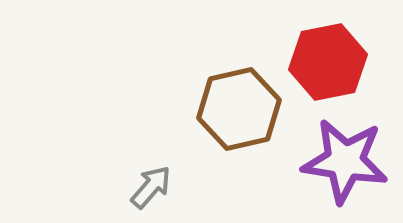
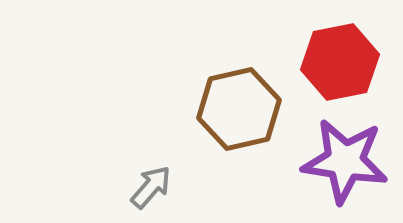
red hexagon: moved 12 px right
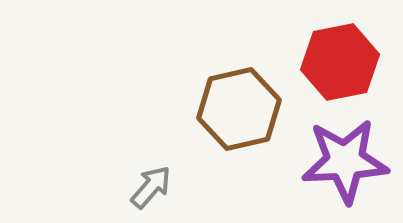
purple star: rotated 12 degrees counterclockwise
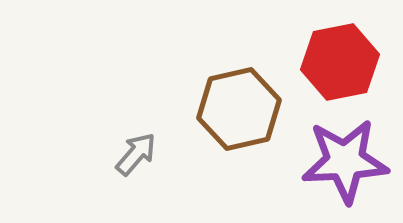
gray arrow: moved 15 px left, 33 px up
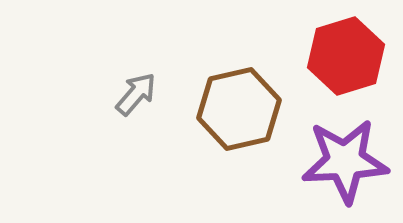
red hexagon: moved 6 px right, 6 px up; rotated 6 degrees counterclockwise
gray arrow: moved 60 px up
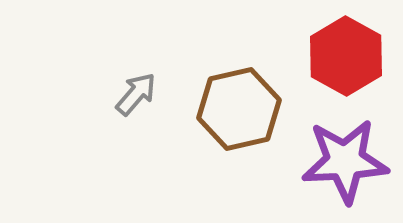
red hexagon: rotated 14 degrees counterclockwise
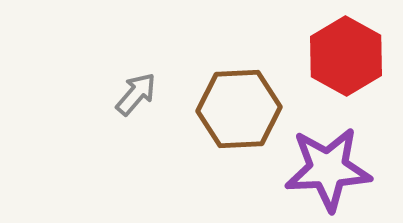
brown hexagon: rotated 10 degrees clockwise
purple star: moved 17 px left, 8 px down
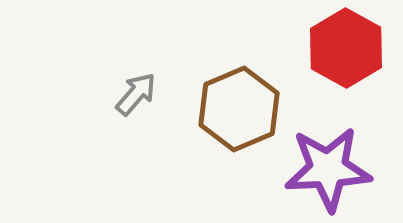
red hexagon: moved 8 px up
brown hexagon: rotated 20 degrees counterclockwise
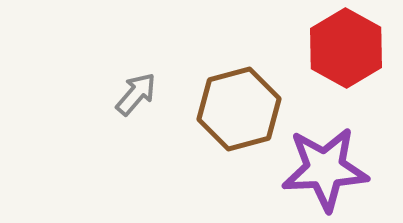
brown hexagon: rotated 8 degrees clockwise
purple star: moved 3 px left
